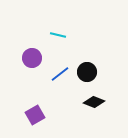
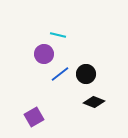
purple circle: moved 12 px right, 4 px up
black circle: moved 1 px left, 2 px down
purple square: moved 1 px left, 2 px down
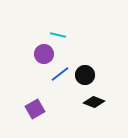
black circle: moved 1 px left, 1 px down
purple square: moved 1 px right, 8 px up
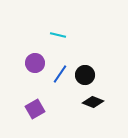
purple circle: moved 9 px left, 9 px down
blue line: rotated 18 degrees counterclockwise
black diamond: moved 1 px left
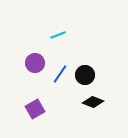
cyan line: rotated 35 degrees counterclockwise
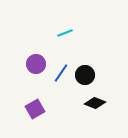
cyan line: moved 7 px right, 2 px up
purple circle: moved 1 px right, 1 px down
blue line: moved 1 px right, 1 px up
black diamond: moved 2 px right, 1 px down
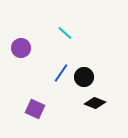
cyan line: rotated 63 degrees clockwise
purple circle: moved 15 px left, 16 px up
black circle: moved 1 px left, 2 px down
purple square: rotated 36 degrees counterclockwise
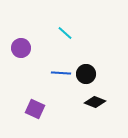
blue line: rotated 60 degrees clockwise
black circle: moved 2 px right, 3 px up
black diamond: moved 1 px up
